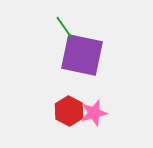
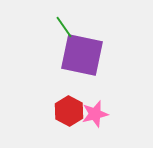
pink star: moved 1 px right, 1 px down
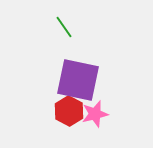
purple square: moved 4 px left, 25 px down
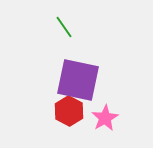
pink star: moved 10 px right, 4 px down; rotated 16 degrees counterclockwise
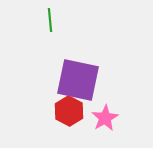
green line: moved 14 px left, 7 px up; rotated 30 degrees clockwise
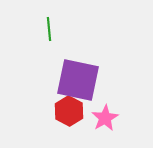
green line: moved 1 px left, 9 px down
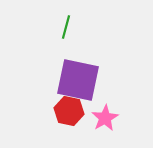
green line: moved 17 px right, 2 px up; rotated 20 degrees clockwise
red hexagon: rotated 16 degrees counterclockwise
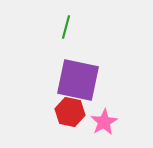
red hexagon: moved 1 px right, 1 px down
pink star: moved 1 px left, 4 px down
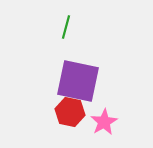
purple square: moved 1 px down
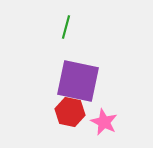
pink star: rotated 16 degrees counterclockwise
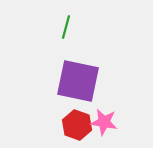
red hexagon: moved 7 px right, 13 px down; rotated 8 degrees clockwise
pink star: rotated 16 degrees counterclockwise
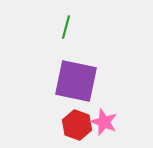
purple square: moved 2 px left
pink star: rotated 12 degrees clockwise
